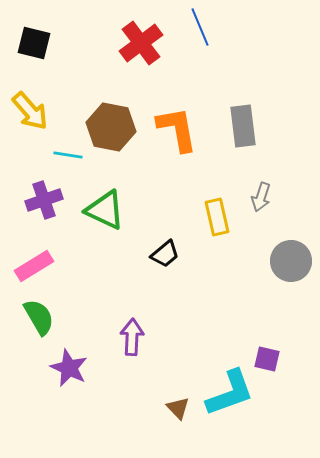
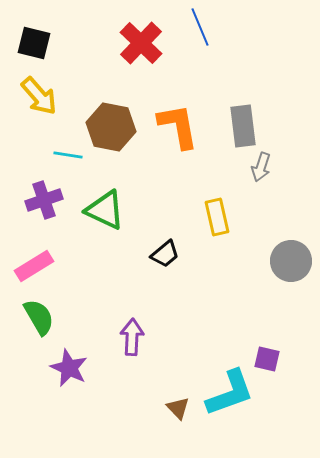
red cross: rotated 9 degrees counterclockwise
yellow arrow: moved 9 px right, 15 px up
orange L-shape: moved 1 px right, 3 px up
gray arrow: moved 30 px up
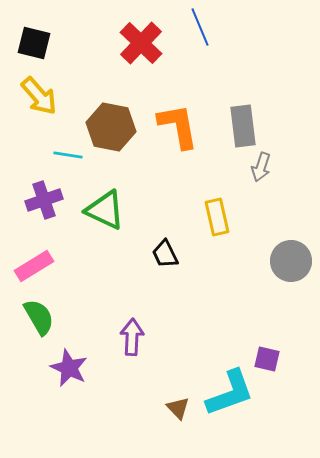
black trapezoid: rotated 104 degrees clockwise
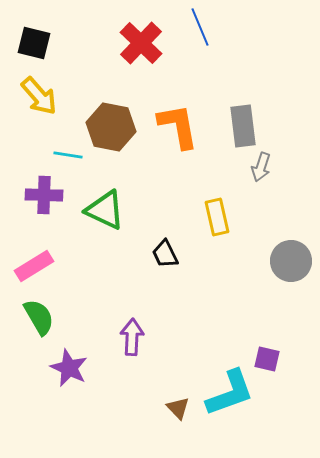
purple cross: moved 5 px up; rotated 21 degrees clockwise
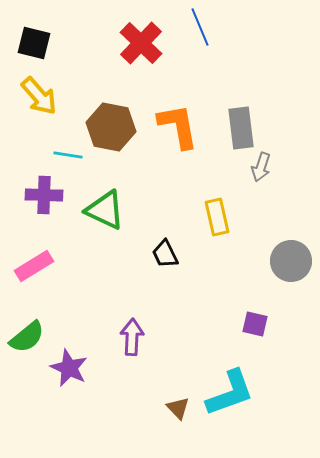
gray rectangle: moved 2 px left, 2 px down
green semicircle: moved 12 px left, 20 px down; rotated 81 degrees clockwise
purple square: moved 12 px left, 35 px up
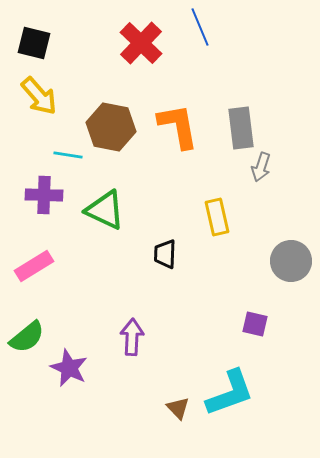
black trapezoid: rotated 28 degrees clockwise
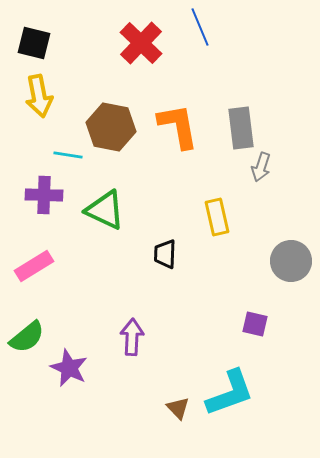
yellow arrow: rotated 30 degrees clockwise
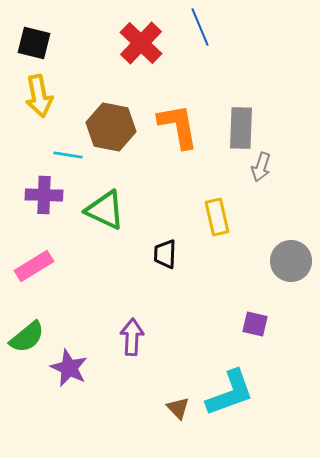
gray rectangle: rotated 9 degrees clockwise
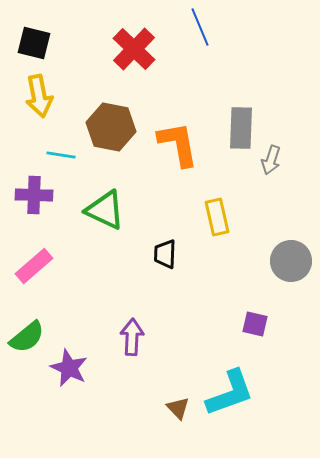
red cross: moved 7 px left, 6 px down
orange L-shape: moved 18 px down
cyan line: moved 7 px left
gray arrow: moved 10 px right, 7 px up
purple cross: moved 10 px left
pink rectangle: rotated 9 degrees counterclockwise
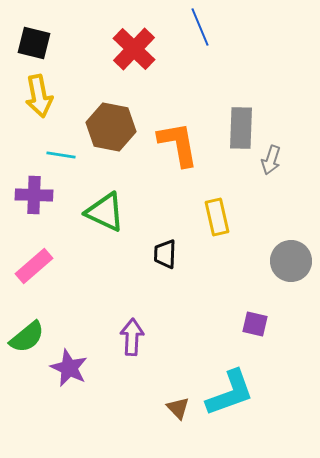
green triangle: moved 2 px down
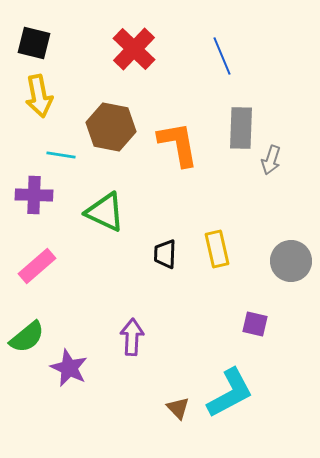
blue line: moved 22 px right, 29 px down
yellow rectangle: moved 32 px down
pink rectangle: moved 3 px right
cyan L-shape: rotated 8 degrees counterclockwise
